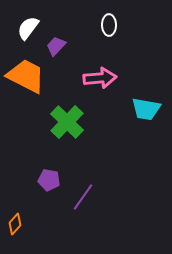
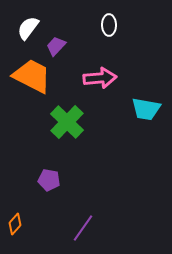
orange trapezoid: moved 6 px right
purple line: moved 31 px down
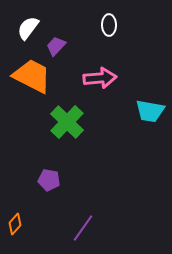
cyan trapezoid: moved 4 px right, 2 px down
